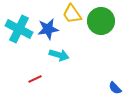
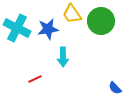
cyan cross: moved 2 px left, 1 px up
cyan arrow: moved 4 px right, 2 px down; rotated 72 degrees clockwise
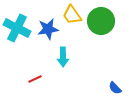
yellow trapezoid: moved 1 px down
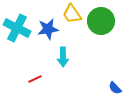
yellow trapezoid: moved 1 px up
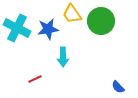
blue semicircle: moved 3 px right, 1 px up
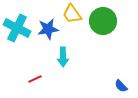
green circle: moved 2 px right
blue semicircle: moved 3 px right, 1 px up
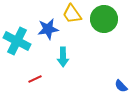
green circle: moved 1 px right, 2 px up
cyan cross: moved 13 px down
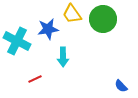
green circle: moved 1 px left
